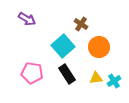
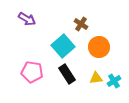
pink pentagon: moved 1 px up
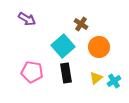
black rectangle: moved 1 px left, 1 px up; rotated 24 degrees clockwise
yellow triangle: rotated 32 degrees counterclockwise
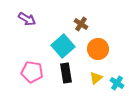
orange circle: moved 1 px left, 2 px down
cyan cross: moved 3 px right, 2 px down; rotated 24 degrees counterclockwise
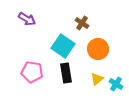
brown cross: moved 1 px right, 1 px up
cyan square: rotated 15 degrees counterclockwise
yellow triangle: moved 1 px right, 1 px down
cyan cross: moved 1 px left, 1 px down
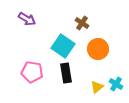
yellow triangle: moved 8 px down
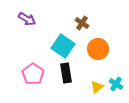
pink pentagon: moved 1 px right, 2 px down; rotated 25 degrees clockwise
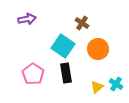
purple arrow: rotated 42 degrees counterclockwise
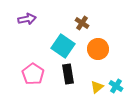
black rectangle: moved 2 px right, 1 px down
cyan cross: moved 2 px down
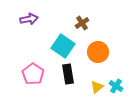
purple arrow: moved 2 px right
brown cross: rotated 24 degrees clockwise
orange circle: moved 3 px down
